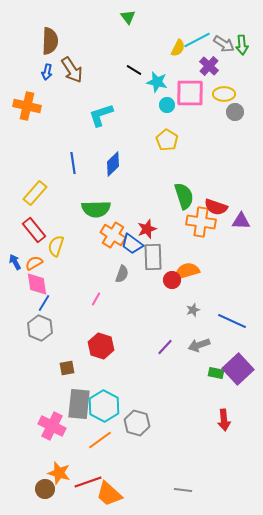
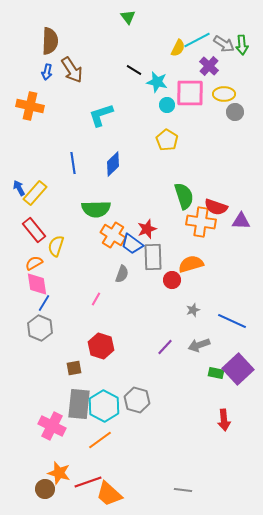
orange cross at (27, 106): moved 3 px right
blue arrow at (15, 262): moved 4 px right, 74 px up
orange semicircle at (187, 271): moved 4 px right, 7 px up
brown square at (67, 368): moved 7 px right
gray hexagon at (137, 423): moved 23 px up
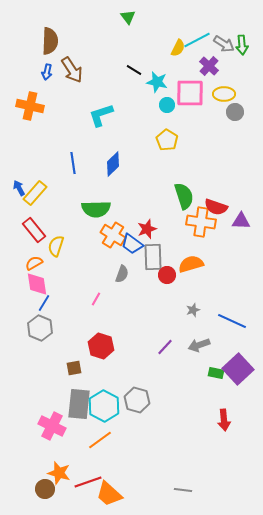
red circle at (172, 280): moved 5 px left, 5 px up
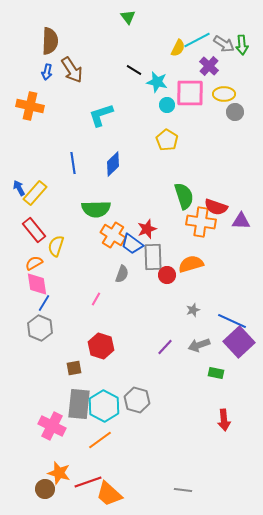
purple square at (238, 369): moved 1 px right, 27 px up
